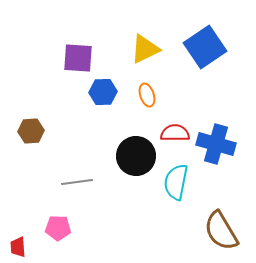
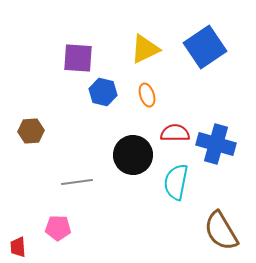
blue hexagon: rotated 16 degrees clockwise
black circle: moved 3 px left, 1 px up
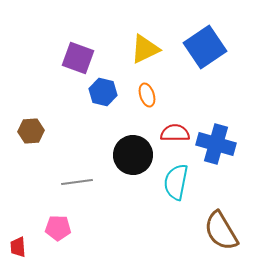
purple square: rotated 16 degrees clockwise
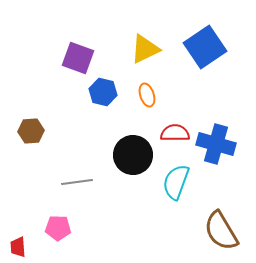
cyan semicircle: rotated 9 degrees clockwise
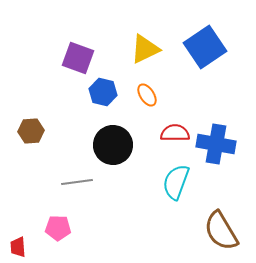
orange ellipse: rotated 15 degrees counterclockwise
blue cross: rotated 6 degrees counterclockwise
black circle: moved 20 px left, 10 px up
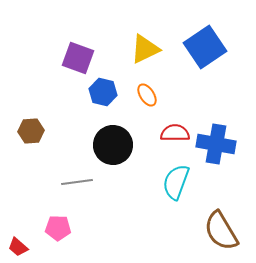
red trapezoid: rotated 45 degrees counterclockwise
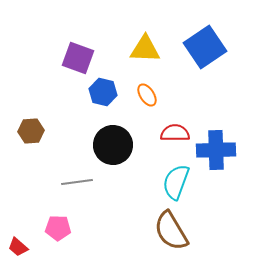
yellow triangle: rotated 28 degrees clockwise
blue cross: moved 6 px down; rotated 12 degrees counterclockwise
brown semicircle: moved 50 px left
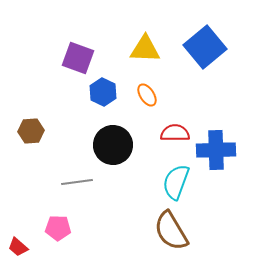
blue square: rotated 6 degrees counterclockwise
blue hexagon: rotated 12 degrees clockwise
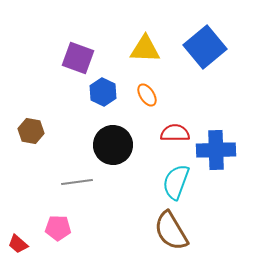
brown hexagon: rotated 15 degrees clockwise
red trapezoid: moved 3 px up
